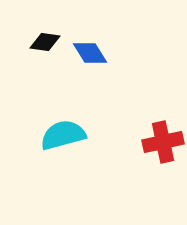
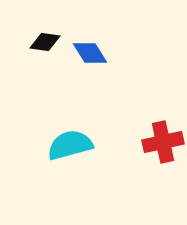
cyan semicircle: moved 7 px right, 10 px down
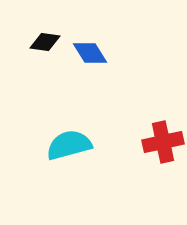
cyan semicircle: moved 1 px left
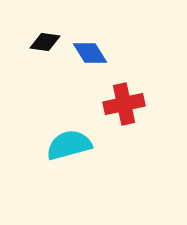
red cross: moved 39 px left, 38 px up
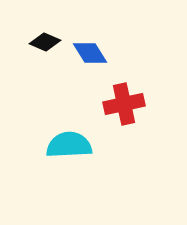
black diamond: rotated 16 degrees clockwise
cyan semicircle: rotated 12 degrees clockwise
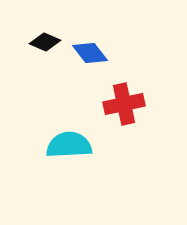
blue diamond: rotated 6 degrees counterclockwise
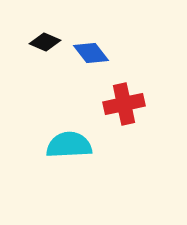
blue diamond: moved 1 px right
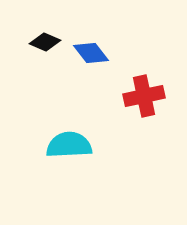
red cross: moved 20 px right, 8 px up
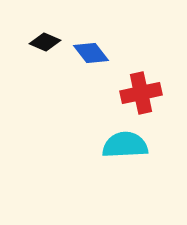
red cross: moved 3 px left, 3 px up
cyan semicircle: moved 56 px right
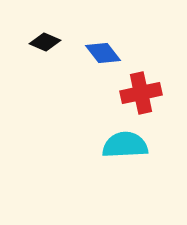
blue diamond: moved 12 px right
